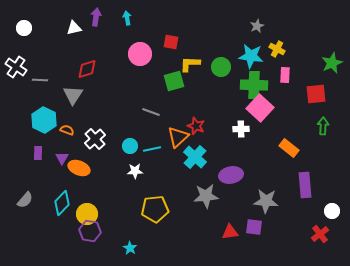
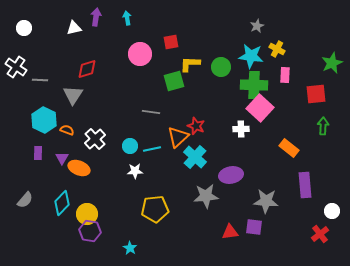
red square at (171, 42): rotated 21 degrees counterclockwise
gray line at (151, 112): rotated 12 degrees counterclockwise
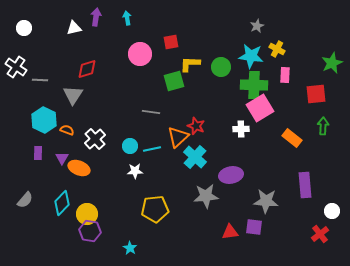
pink square at (260, 108): rotated 16 degrees clockwise
orange rectangle at (289, 148): moved 3 px right, 10 px up
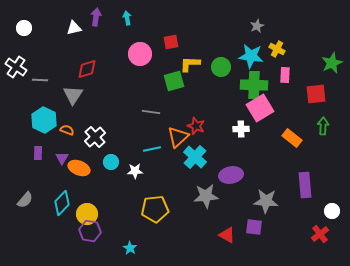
white cross at (95, 139): moved 2 px up
cyan circle at (130, 146): moved 19 px left, 16 px down
red triangle at (230, 232): moved 3 px left, 3 px down; rotated 36 degrees clockwise
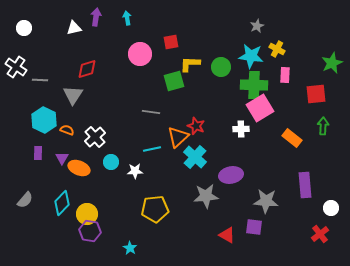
white circle at (332, 211): moved 1 px left, 3 px up
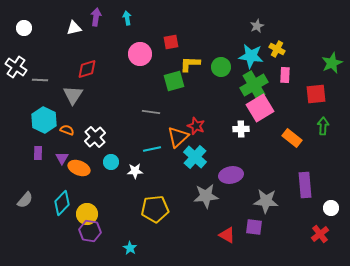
green cross at (254, 85): rotated 32 degrees counterclockwise
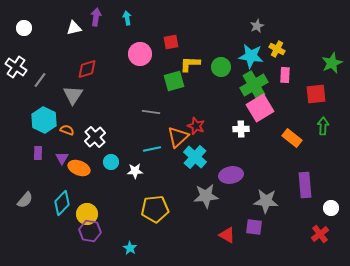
gray line at (40, 80): rotated 56 degrees counterclockwise
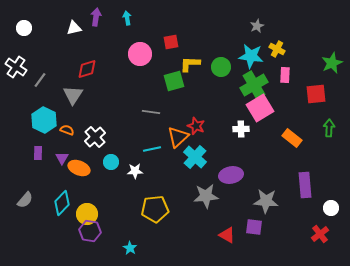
green arrow at (323, 126): moved 6 px right, 2 px down
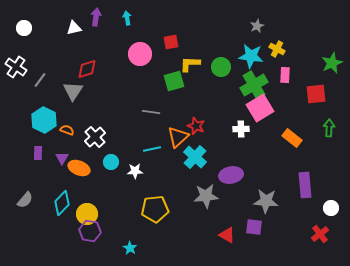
gray triangle at (73, 95): moved 4 px up
